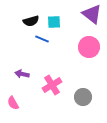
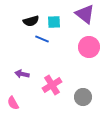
purple triangle: moved 7 px left
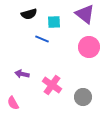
black semicircle: moved 2 px left, 7 px up
pink cross: rotated 24 degrees counterclockwise
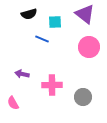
cyan square: moved 1 px right
pink cross: rotated 36 degrees counterclockwise
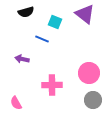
black semicircle: moved 3 px left, 2 px up
cyan square: rotated 24 degrees clockwise
pink circle: moved 26 px down
purple arrow: moved 15 px up
gray circle: moved 10 px right, 3 px down
pink semicircle: moved 3 px right
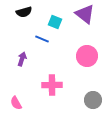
black semicircle: moved 2 px left
purple arrow: rotated 96 degrees clockwise
pink circle: moved 2 px left, 17 px up
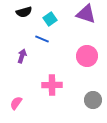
purple triangle: moved 1 px right; rotated 20 degrees counterclockwise
cyan square: moved 5 px left, 3 px up; rotated 32 degrees clockwise
purple arrow: moved 3 px up
pink semicircle: rotated 64 degrees clockwise
